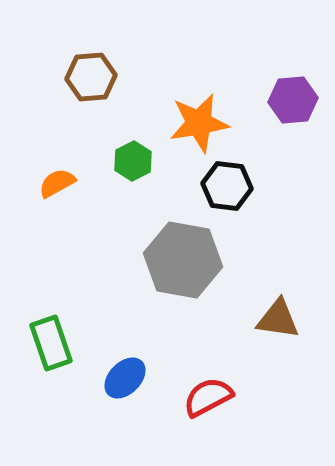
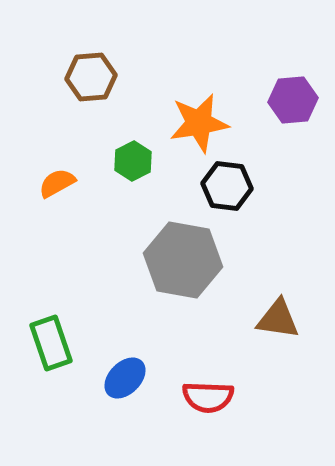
red semicircle: rotated 150 degrees counterclockwise
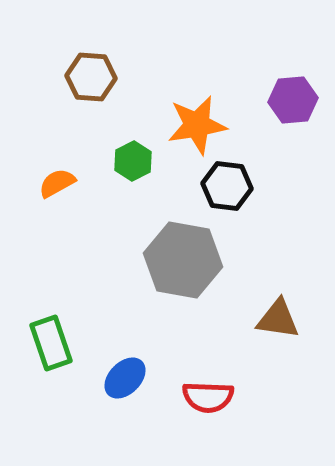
brown hexagon: rotated 9 degrees clockwise
orange star: moved 2 px left, 2 px down
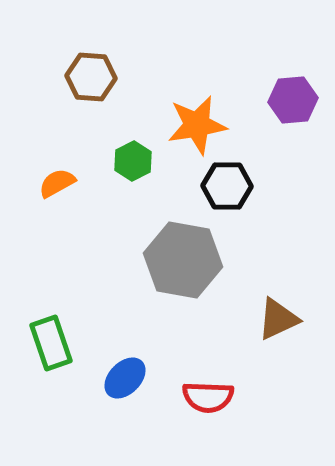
black hexagon: rotated 6 degrees counterclockwise
brown triangle: rotated 33 degrees counterclockwise
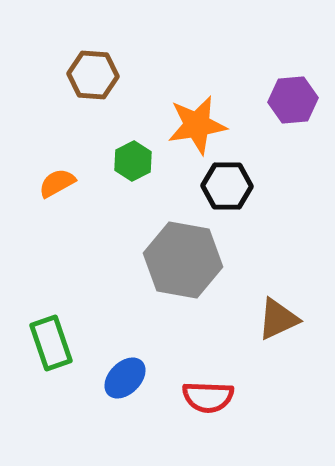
brown hexagon: moved 2 px right, 2 px up
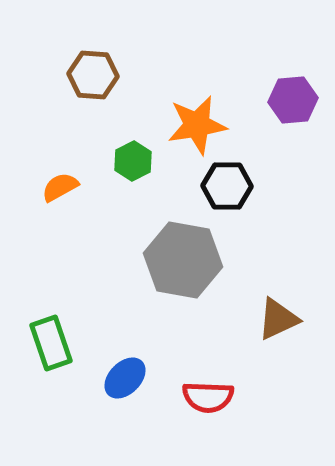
orange semicircle: moved 3 px right, 4 px down
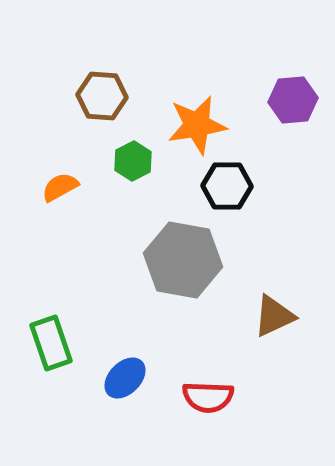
brown hexagon: moved 9 px right, 21 px down
brown triangle: moved 4 px left, 3 px up
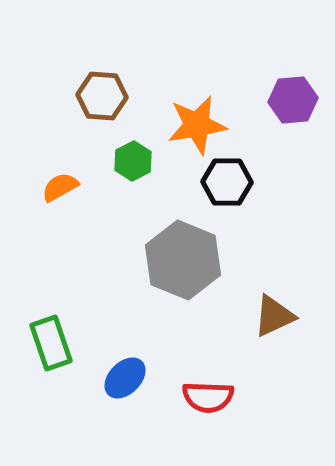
black hexagon: moved 4 px up
gray hexagon: rotated 12 degrees clockwise
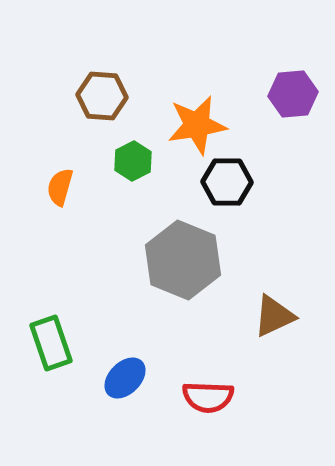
purple hexagon: moved 6 px up
orange semicircle: rotated 45 degrees counterclockwise
